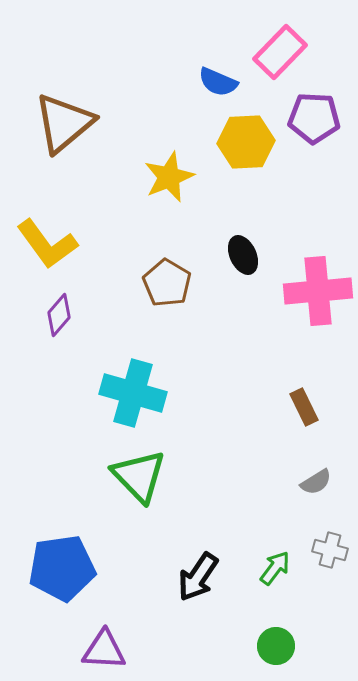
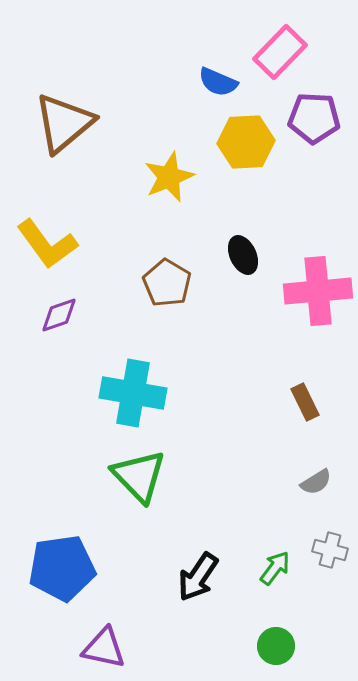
purple diamond: rotated 30 degrees clockwise
cyan cross: rotated 6 degrees counterclockwise
brown rectangle: moved 1 px right, 5 px up
purple triangle: moved 2 px up; rotated 9 degrees clockwise
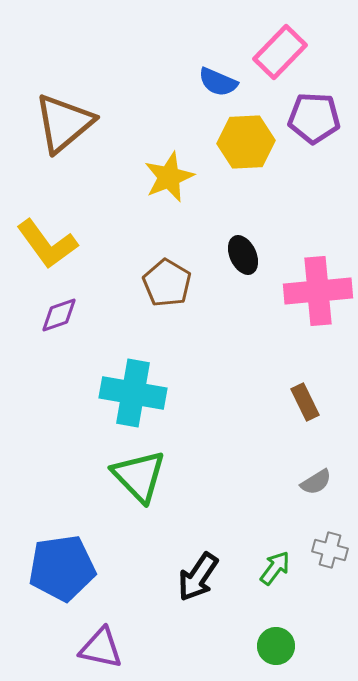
purple triangle: moved 3 px left
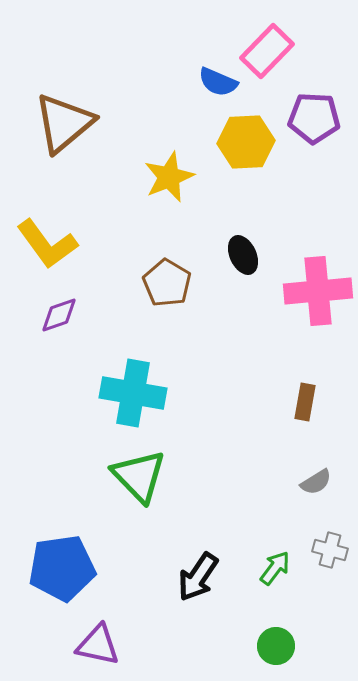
pink rectangle: moved 13 px left, 1 px up
brown rectangle: rotated 36 degrees clockwise
purple triangle: moved 3 px left, 3 px up
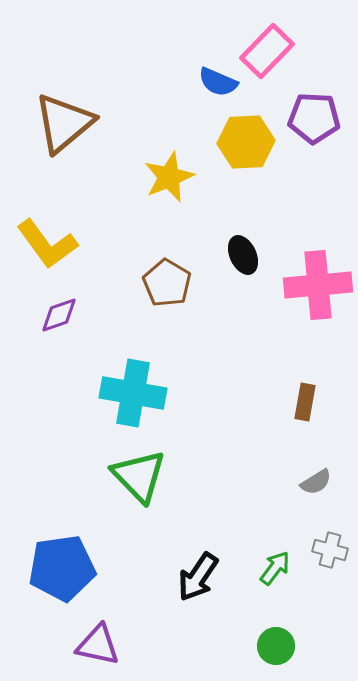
pink cross: moved 6 px up
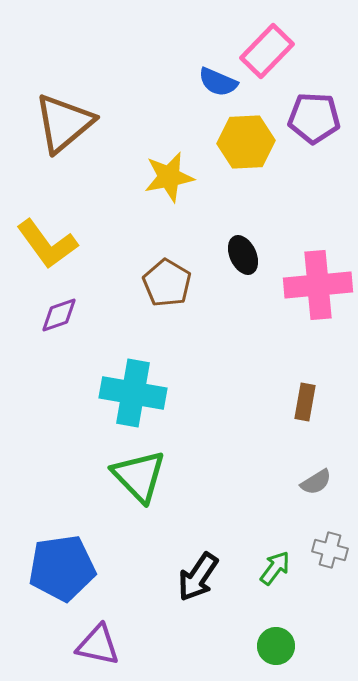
yellow star: rotated 12 degrees clockwise
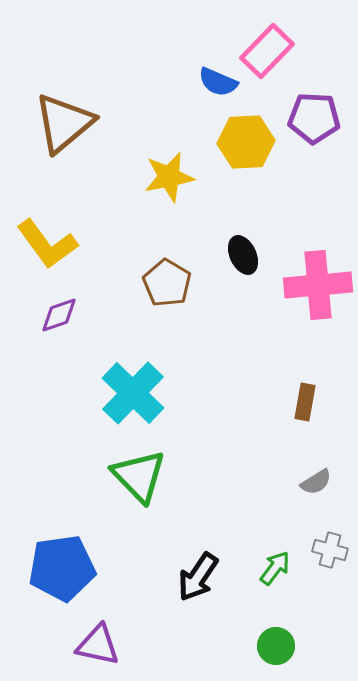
cyan cross: rotated 34 degrees clockwise
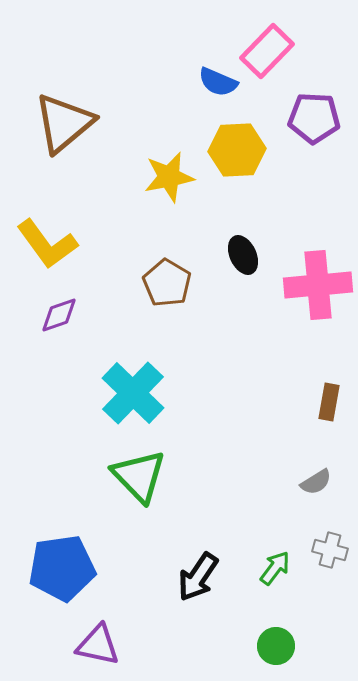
yellow hexagon: moved 9 px left, 8 px down
brown rectangle: moved 24 px right
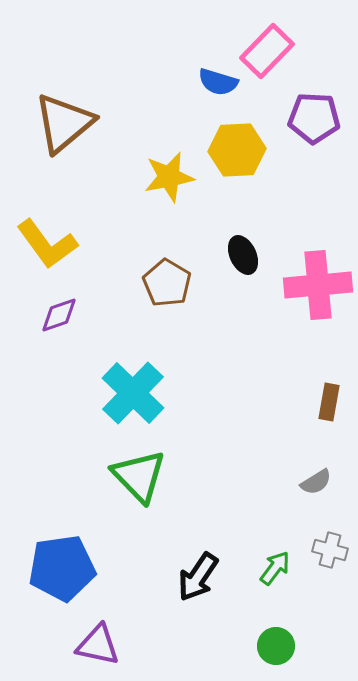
blue semicircle: rotated 6 degrees counterclockwise
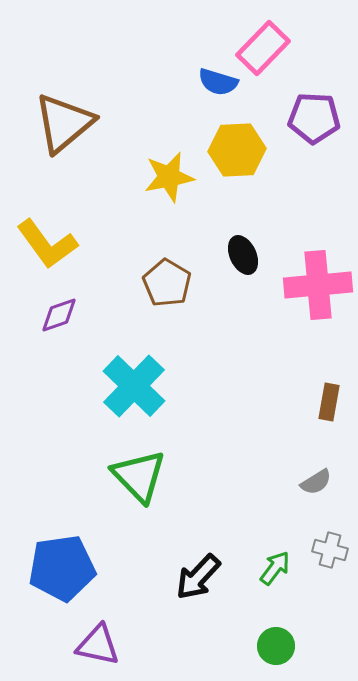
pink rectangle: moved 4 px left, 3 px up
cyan cross: moved 1 px right, 7 px up
black arrow: rotated 9 degrees clockwise
